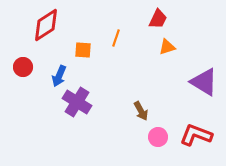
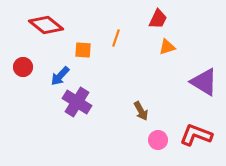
red diamond: rotated 72 degrees clockwise
blue arrow: moved 1 px right; rotated 20 degrees clockwise
pink circle: moved 3 px down
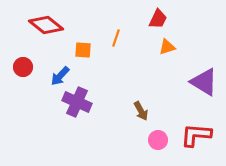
purple cross: rotated 8 degrees counterclockwise
red L-shape: rotated 16 degrees counterclockwise
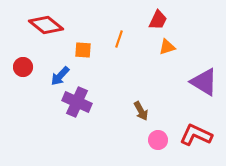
red trapezoid: moved 1 px down
orange line: moved 3 px right, 1 px down
red L-shape: rotated 20 degrees clockwise
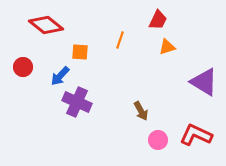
orange line: moved 1 px right, 1 px down
orange square: moved 3 px left, 2 px down
